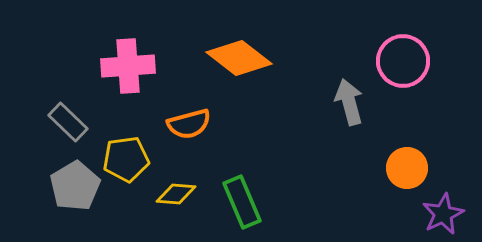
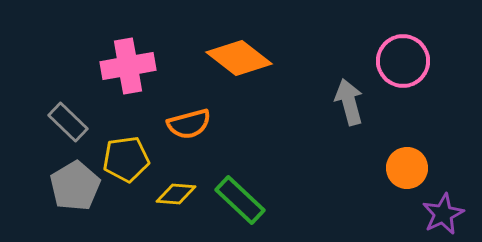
pink cross: rotated 6 degrees counterclockwise
green rectangle: moved 2 px left, 2 px up; rotated 24 degrees counterclockwise
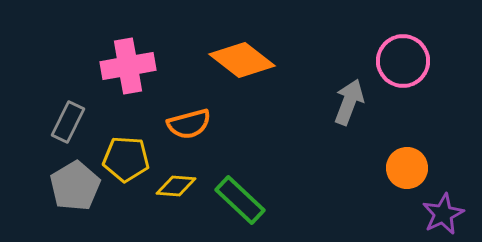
orange diamond: moved 3 px right, 2 px down
gray arrow: rotated 36 degrees clockwise
gray rectangle: rotated 72 degrees clockwise
yellow pentagon: rotated 12 degrees clockwise
yellow diamond: moved 8 px up
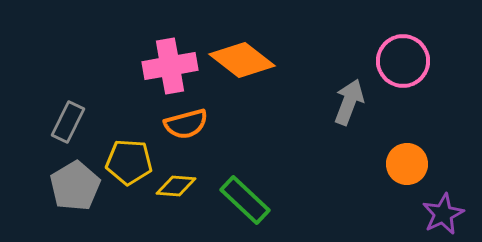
pink cross: moved 42 px right
orange semicircle: moved 3 px left
yellow pentagon: moved 3 px right, 3 px down
orange circle: moved 4 px up
green rectangle: moved 5 px right
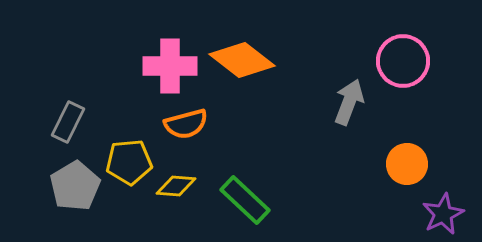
pink cross: rotated 10 degrees clockwise
yellow pentagon: rotated 9 degrees counterclockwise
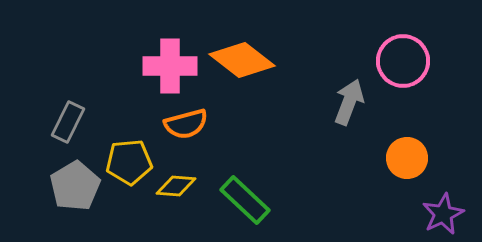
orange circle: moved 6 px up
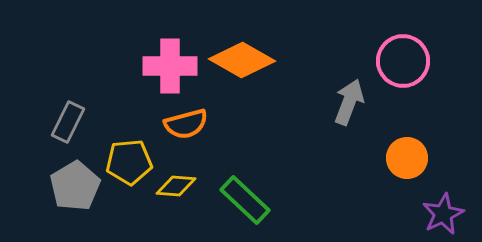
orange diamond: rotated 8 degrees counterclockwise
